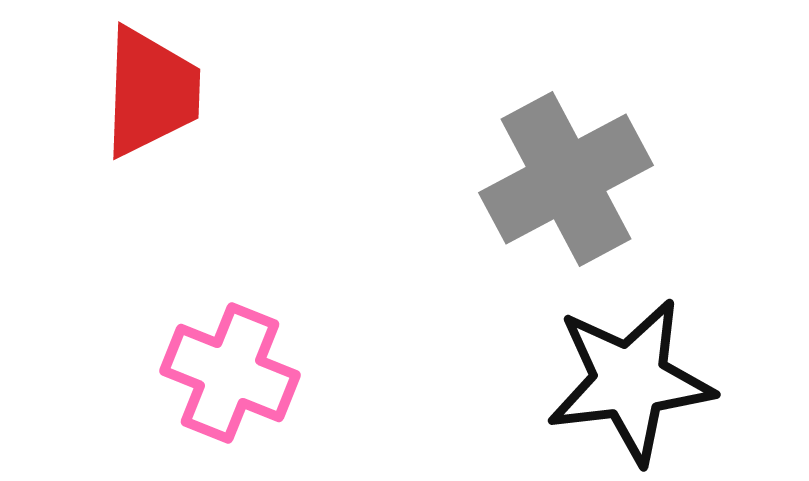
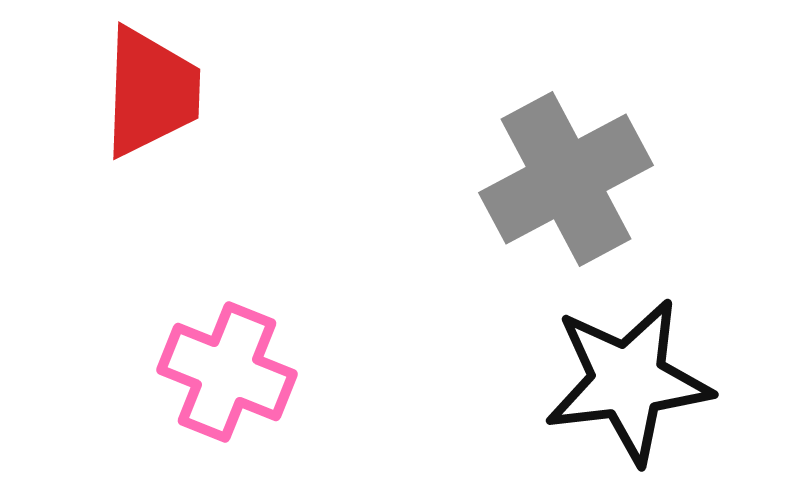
pink cross: moved 3 px left, 1 px up
black star: moved 2 px left
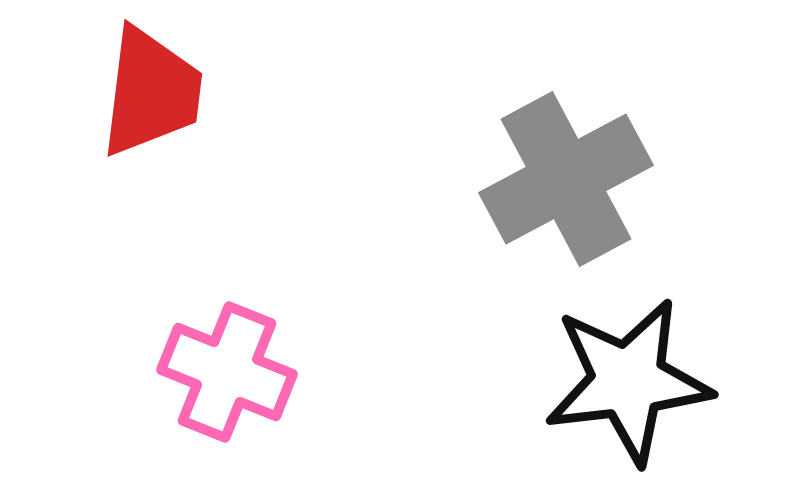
red trapezoid: rotated 5 degrees clockwise
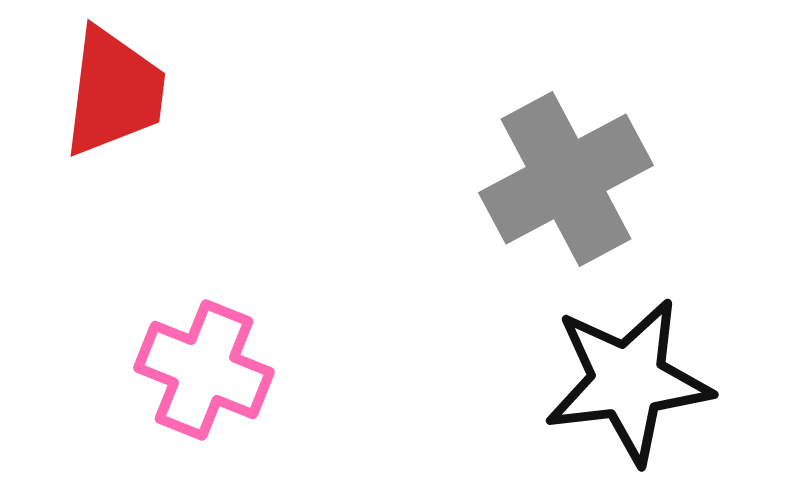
red trapezoid: moved 37 px left
pink cross: moved 23 px left, 2 px up
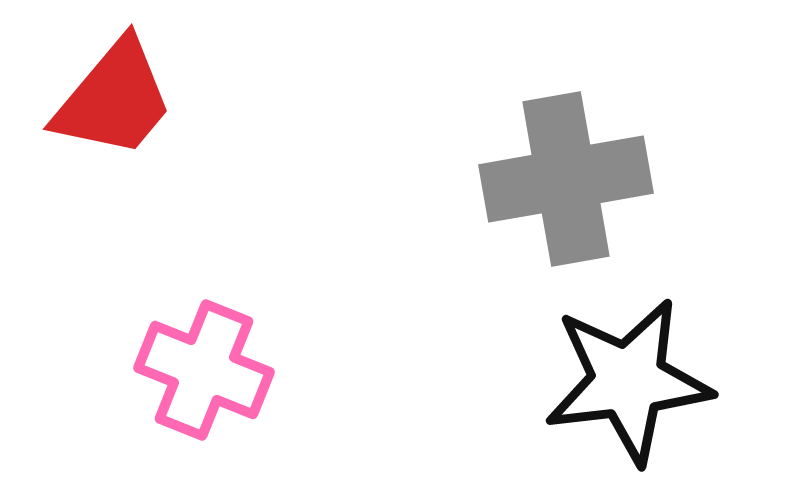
red trapezoid: moved 7 px down; rotated 33 degrees clockwise
gray cross: rotated 18 degrees clockwise
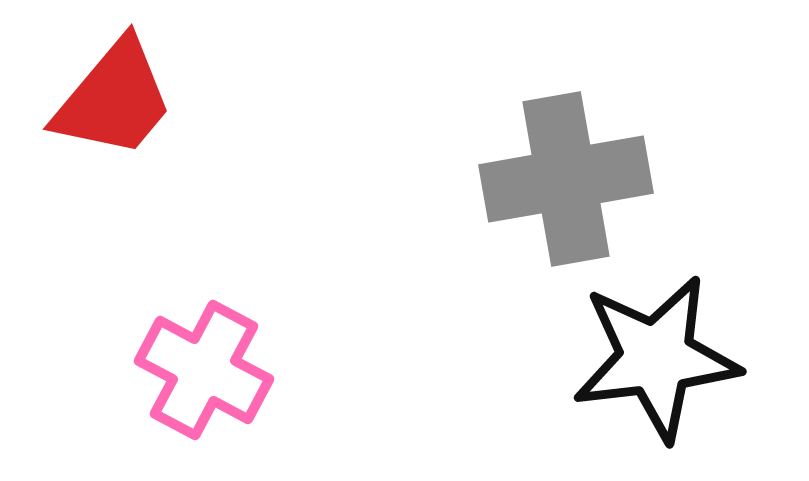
pink cross: rotated 6 degrees clockwise
black star: moved 28 px right, 23 px up
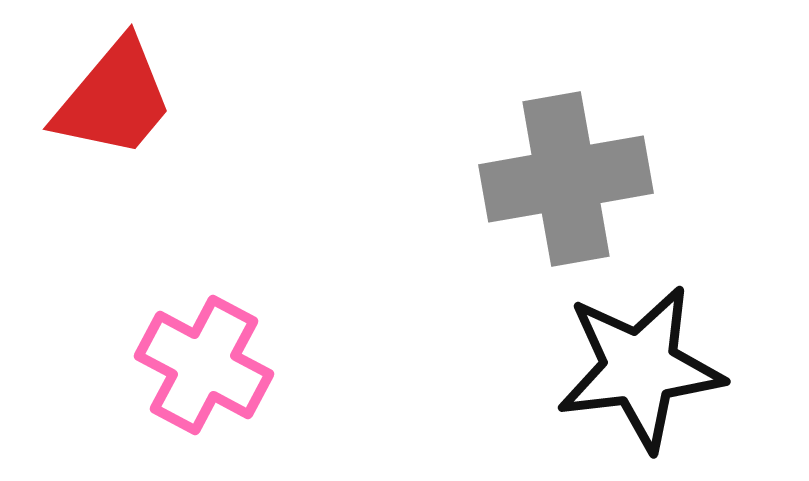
black star: moved 16 px left, 10 px down
pink cross: moved 5 px up
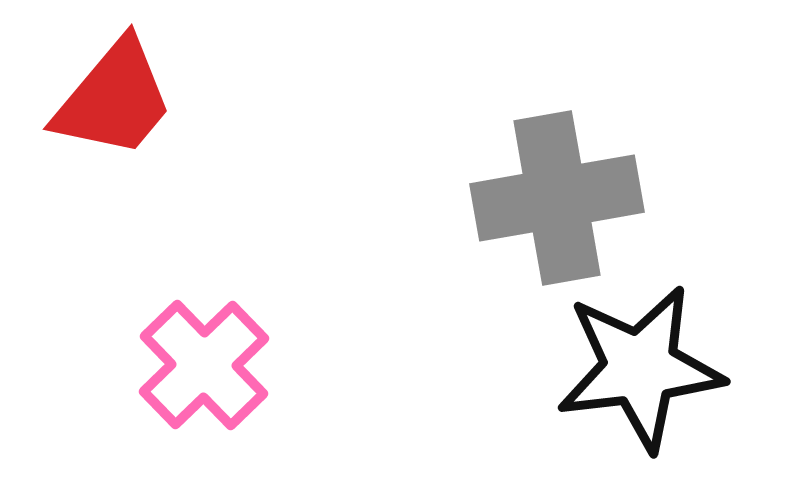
gray cross: moved 9 px left, 19 px down
pink cross: rotated 18 degrees clockwise
